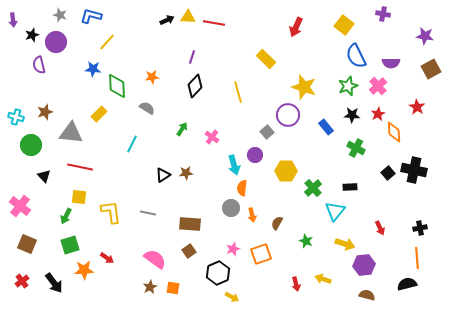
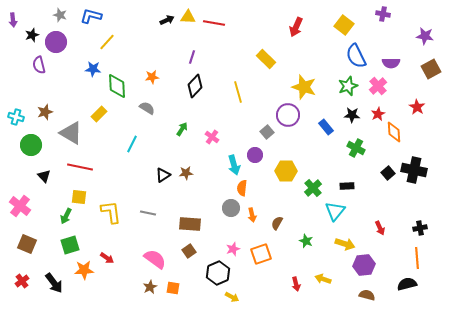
gray triangle at (71, 133): rotated 25 degrees clockwise
black rectangle at (350, 187): moved 3 px left, 1 px up
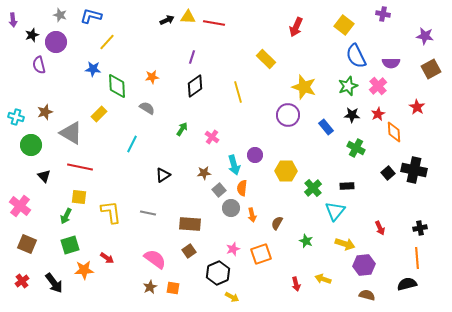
black diamond at (195, 86): rotated 10 degrees clockwise
gray square at (267, 132): moved 48 px left, 58 px down
brown star at (186, 173): moved 18 px right
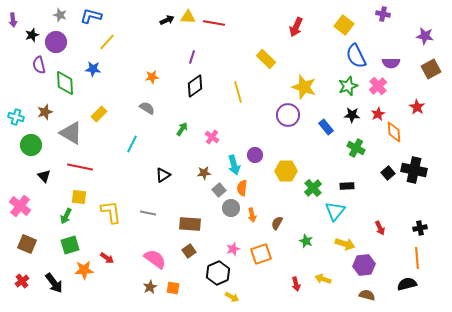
green diamond at (117, 86): moved 52 px left, 3 px up
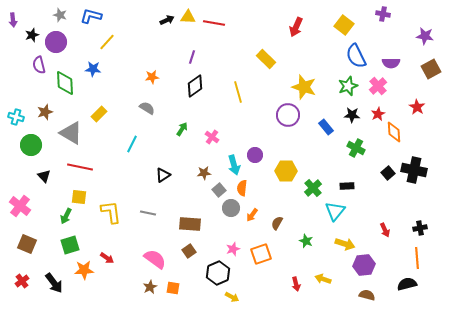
orange arrow at (252, 215): rotated 48 degrees clockwise
red arrow at (380, 228): moved 5 px right, 2 px down
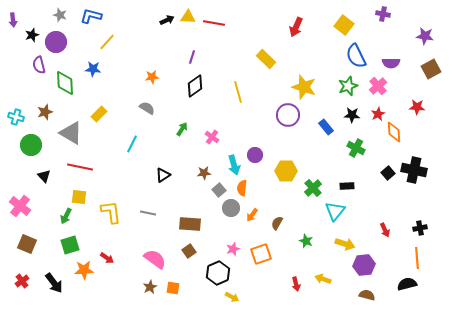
red star at (417, 107): rotated 28 degrees counterclockwise
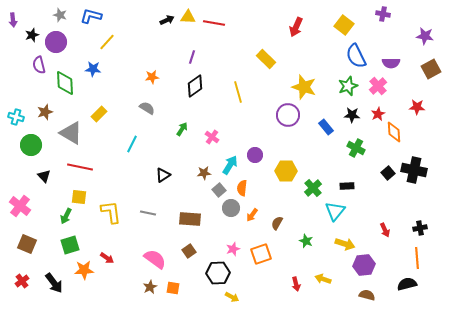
cyan arrow at (234, 165): moved 4 px left; rotated 132 degrees counterclockwise
brown rectangle at (190, 224): moved 5 px up
black hexagon at (218, 273): rotated 20 degrees clockwise
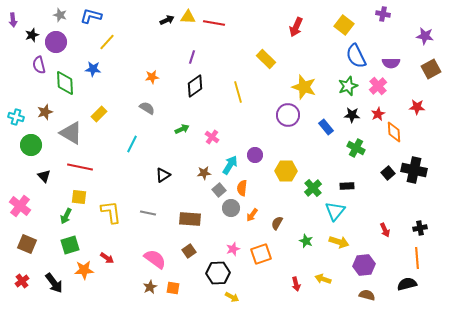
green arrow at (182, 129): rotated 32 degrees clockwise
yellow arrow at (345, 244): moved 6 px left, 2 px up
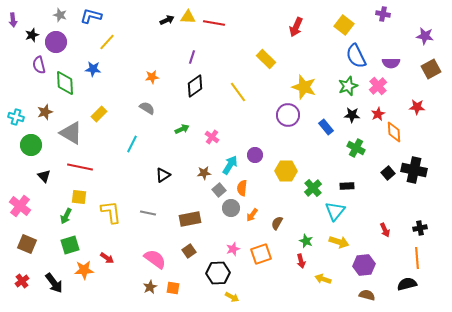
yellow line at (238, 92): rotated 20 degrees counterclockwise
brown rectangle at (190, 219): rotated 15 degrees counterclockwise
red arrow at (296, 284): moved 5 px right, 23 px up
